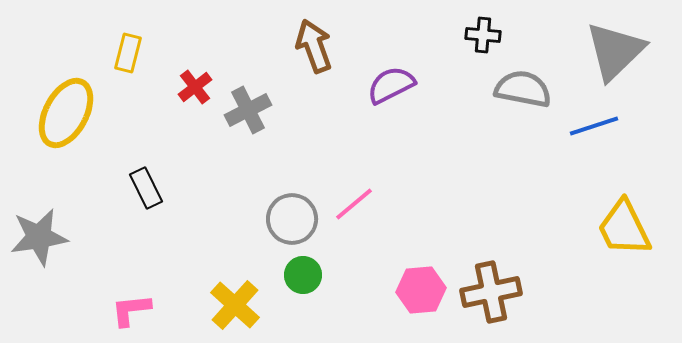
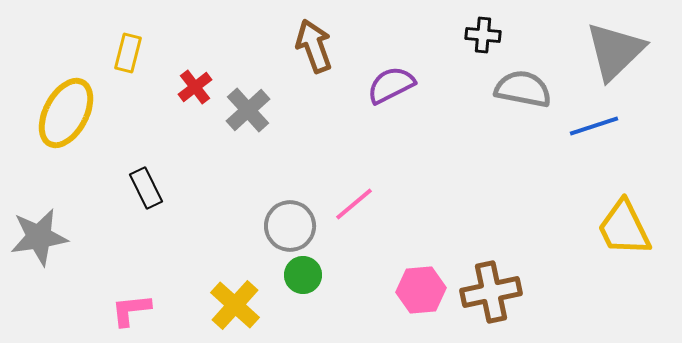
gray cross: rotated 15 degrees counterclockwise
gray circle: moved 2 px left, 7 px down
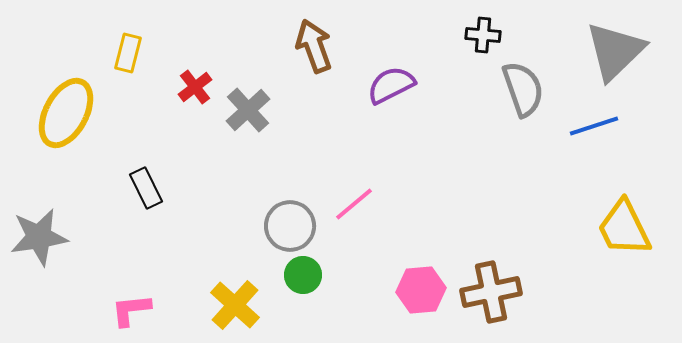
gray semicircle: rotated 60 degrees clockwise
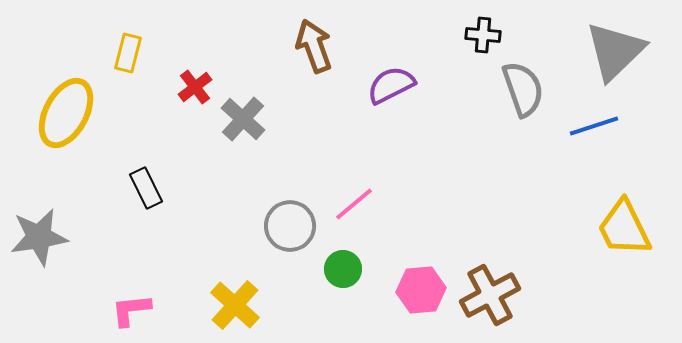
gray cross: moved 5 px left, 9 px down; rotated 6 degrees counterclockwise
green circle: moved 40 px right, 6 px up
brown cross: moved 1 px left, 3 px down; rotated 16 degrees counterclockwise
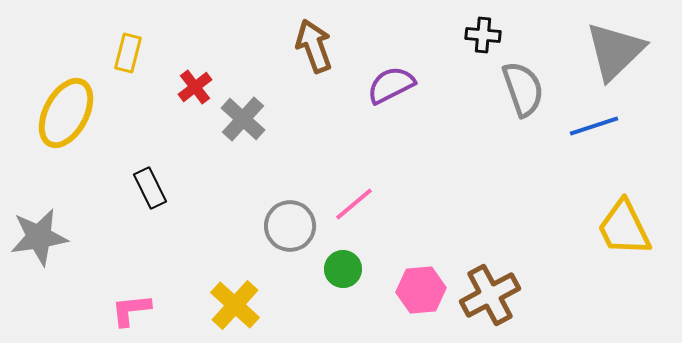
black rectangle: moved 4 px right
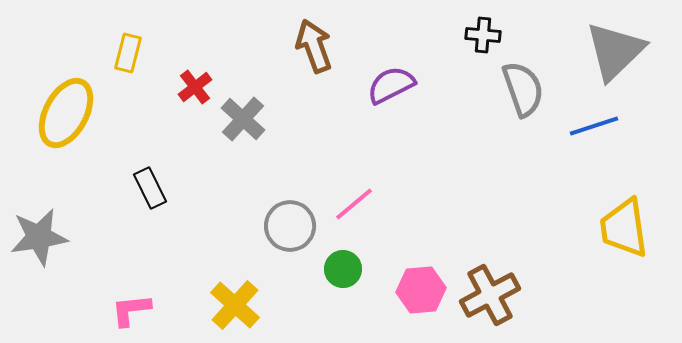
yellow trapezoid: rotated 18 degrees clockwise
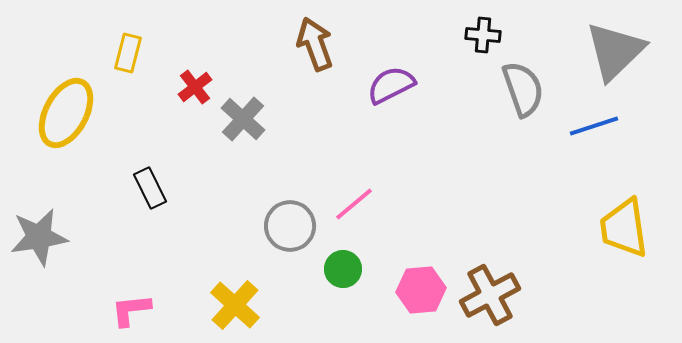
brown arrow: moved 1 px right, 2 px up
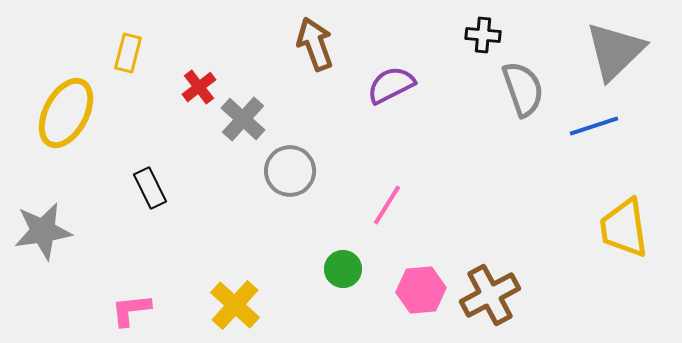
red cross: moved 4 px right
pink line: moved 33 px right, 1 px down; rotated 18 degrees counterclockwise
gray circle: moved 55 px up
gray star: moved 4 px right, 6 px up
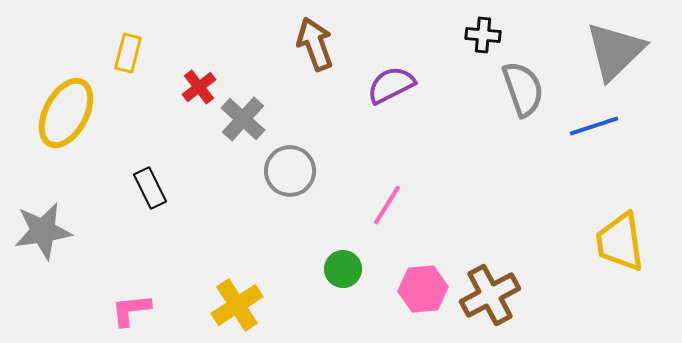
yellow trapezoid: moved 4 px left, 14 px down
pink hexagon: moved 2 px right, 1 px up
yellow cross: moved 2 px right; rotated 15 degrees clockwise
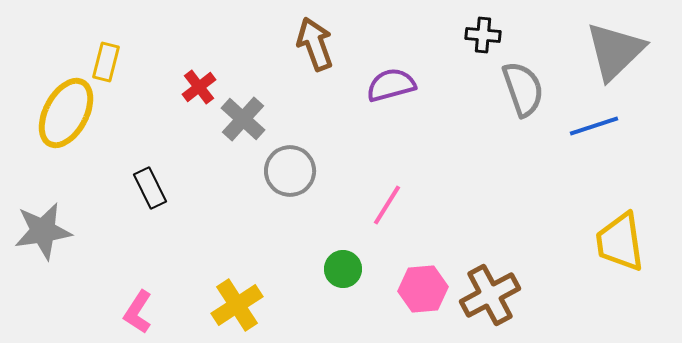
yellow rectangle: moved 22 px left, 9 px down
purple semicircle: rotated 12 degrees clockwise
pink L-shape: moved 7 px right, 2 px down; rotated 51 degrees counterclockwise
